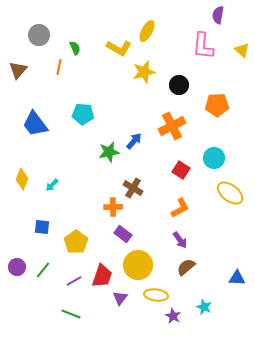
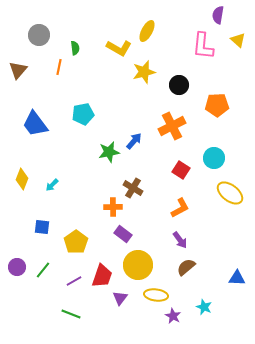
green semicircle at (75, 48): rotated 16 degrees clockwise
yellow triangle at (242, 50): moved 4 px left, 10 px up
cyan pentagon at (83, 114): rotated 15 degrees counterclockwise
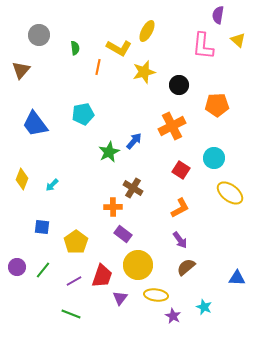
orange line at (59, 67): moved 39 px right
brown triangle at (18, 70): moved 3 px right
green star at (109, 152): rotated 15 degrees counterclockwise
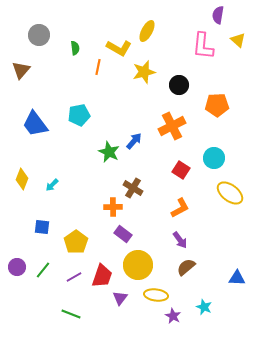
cyan pentagon at (83, 114): moved 4 px left, 1 px down
green star at (109, 152): rotated 20 degrees counterclockwise
purple line at (74, 281): moved 4 px up
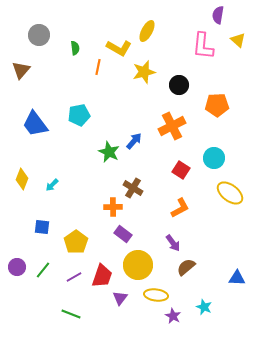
purple arrow at (180, 240): moved 7 px left, 3 px down
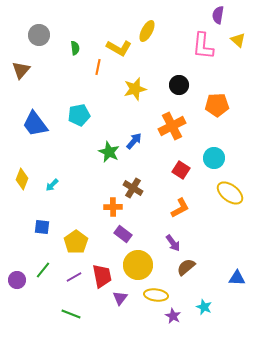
yellow star at (144, 72): moved 9 px left, 17 px down
purple circle at (17, 267): moved 13 px down
red trapezoid at (102, 276): rotated 30 degrees counterclockwise
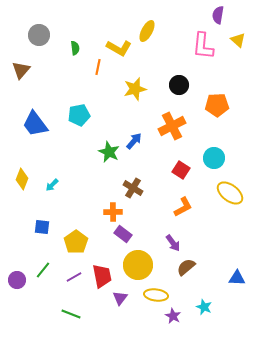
orange cross at (113, 207): moved 5 px down
orange L-shape at (180, 208): moved 3 px right, 1 px up
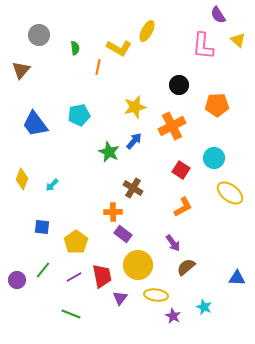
purple semicircle at (218, 15): rotated 42 degrees counterclockwise
yellow star at (135, 89): moved 18 px down
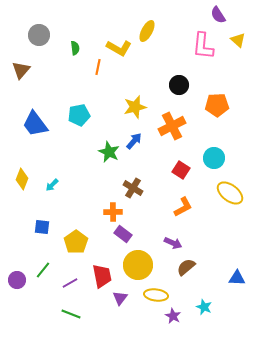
purple arrow at (173, 243): rotated 30 degrees counterclockwise
purple line at (74, 277): moved 4 px left, 6 px down
